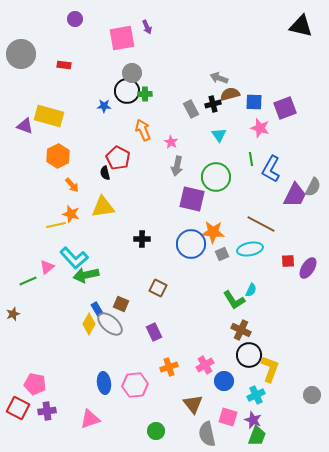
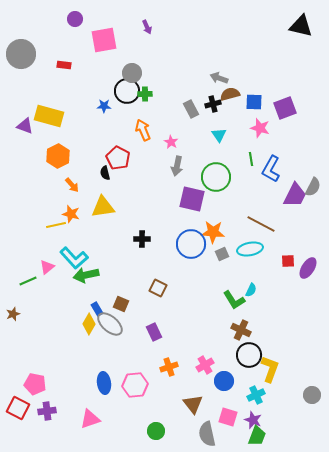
pink square at (122, 38): moved 18 px left, 2 px down
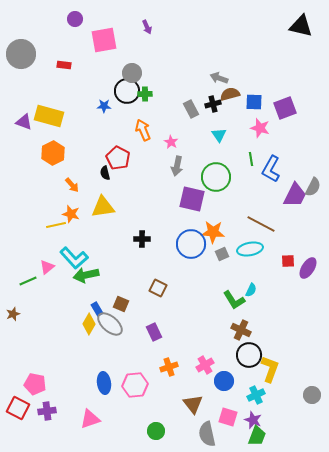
purple triangle at (25, 126): moved 1 px left, 4 px up
orange hexagon at (58, 156): moved 5 px left, 3 px up
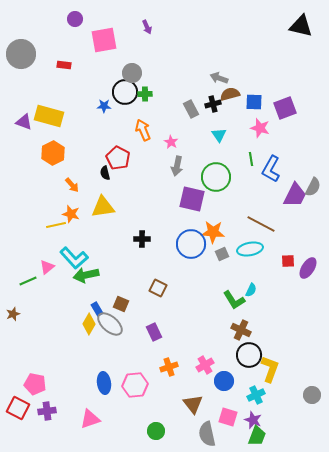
black circle at (127, 91): moved 2 px left, 1 px down
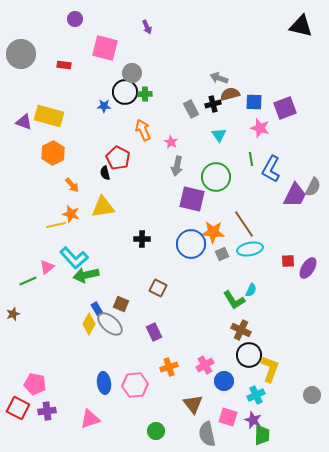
pink square at (104, 40): moved 1 px right, 8 px down; rotated 24 degrees clockwise
brown line at (261, 224): moved 17 px left; rotated 28 degrees clockwise
green trapezoid at (257, 436): moved 5 px right, 1 px up; rotated 20 degrees counterclockwise
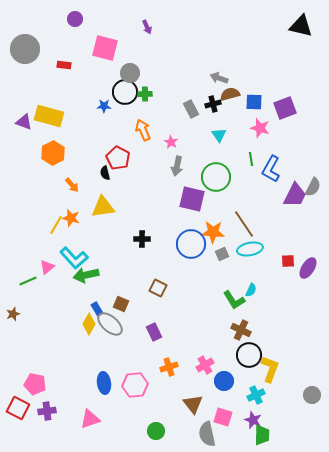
gray circle at (21, 54): moved 4 px right, 5 px up
gray circle at (132, 73): moved 2 px left
orange star at (71, 214): moved 4 px down
yellow line at (56, 225): rotated 48 degrees counterclockwise
pink square at (228, 417): moved 5 px left
